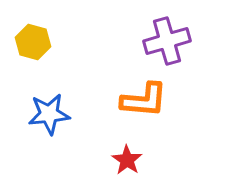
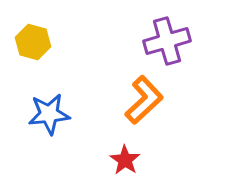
orange L-shape: rotated 48 degrees counterclockwise
red star: moved 2 px left
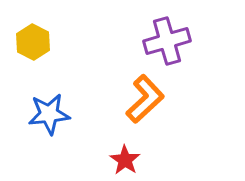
yellow hexagon: rotated 12 degrees clockwise
orange L-shape: moved 1 px right, 1 px up
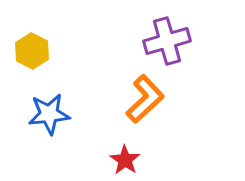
yellow hexagon: moved 1 px left, 9 px down
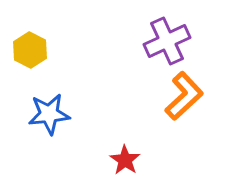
purple cross: rotated 9 degrees counterclockwise
yellow hexagon: moved 2 px left, 1 px up
orange L-shape: moved 39 px right, 3 px up
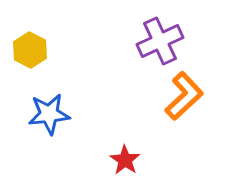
purple cross: moved 7 px left
